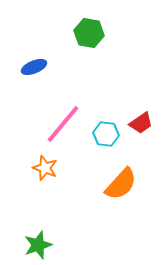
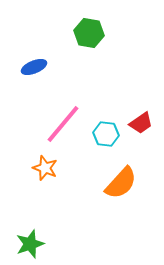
orange semicircle: moved 1 px up
green star: moved 8 px left, 1 px up
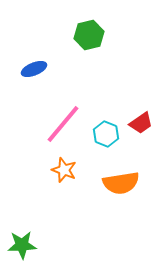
green hexagon: moved 2 px down; rotated 24 degrees counterclockwise
blue ellipse: moved 2 px down
cyan hexagon: rotated 15 degrees clockwise
orange star: moved 19 px right, 2 px down
orange semicircle: rotated 39 degrees clockwise
green star: moved 8 px left, 1 px down; rotated 16 degrees clockwise
